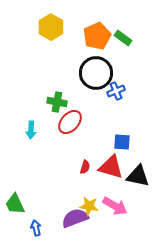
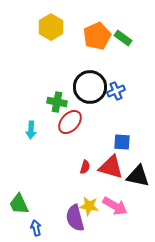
black circle: moved 6 px left, 14 px down
green trapezoid: moved 4 px right
purple semicircle: rotated 84 degrees counterclockwise
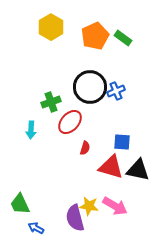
orange pentagon: moved 2 px left
green cross: moved 6 px left; rotated 30 degrees counterclockwise
red semicircle: moved 19 px up
black triangle: moved 6 px up
green trapezoid: moved 1 px right
blue arrow: rotated 49 degrees counterclockwise
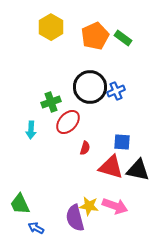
red ellipse: moved 2 px left
pink arrow: rotated 10 degrees counterclockwise
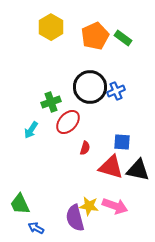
cyan arrow: rotated 30 degrees clockwise
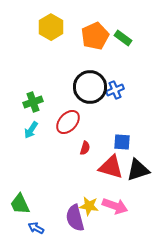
blue cross: moved 1 px left, 1 px up
green cross: moved 18 px left
black triangle: rotated 30 degrees counterclockwise
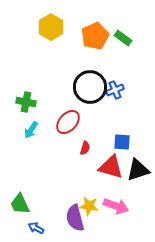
green cross: moved 7 px left; rotated 30 degrees clockwise
pink arrow: moved 1 px right
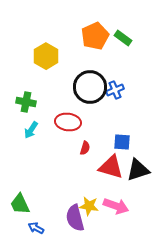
yellow hexagon: moved 5 px left, 29 px down
red ellipse: rotated 55 degrees clockwise
